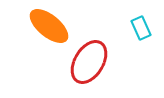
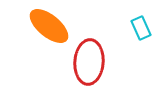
red ellipse: rotated 27 degrees counterclockwise
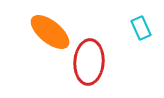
orange ellipse: moved 1 px right, 6 px down
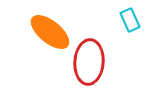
cyan rectangle: moved 11 px left, 8 px up
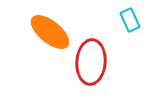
red ellipse: moved 2 px right
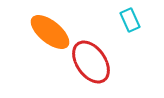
red ellipse: rotated 39 degrees counterclockwise
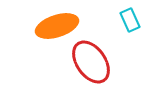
orange ellipse: moved 7 px right, 6 px up; rotated 57 degrees counterclockwise
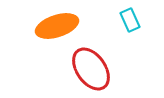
red ellipse: moved 7 px down
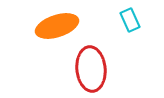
red ellipse: rotated 30 degrees clockwise
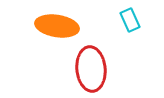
orange ellipse: rotated 27 degrees clockwise
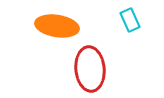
red ellipse: moved 1 px left
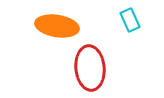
red ellipse: moved 1 px up
